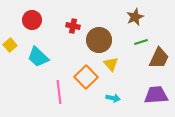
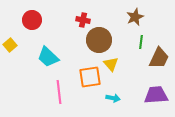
red cross: moved 10 px right, 6 px up
green line: rotated 64 degrees counterclockwise
cyan trapezoid: moved 10 px right
orange square: moved 4 px right; rotated 35 degrees clockwise
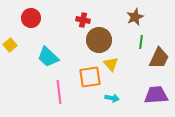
red circle: moved 1 px left, 2 px up
cyan arrow: moved 1 px left
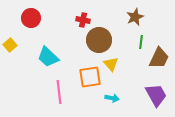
purple trapezoid: rotated 65 degrees clockwise
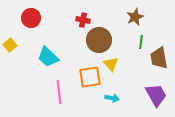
brown trapezoid: rotated 145 degrees clockwise
